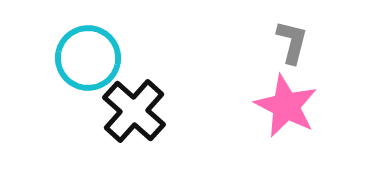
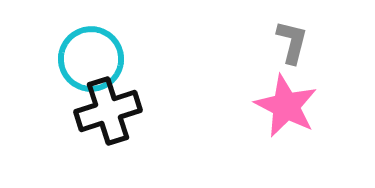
cyan circle: moved 3 px right, 1 px down
black cross: moved 26 px left; rotated 30 degrees clockwise
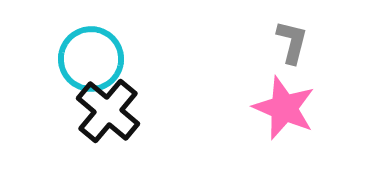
pink star: moved 2 px left, 2 px down; rotated 4 degrees counterclockwise
black cross: rotated 32 degrees counterclockwise
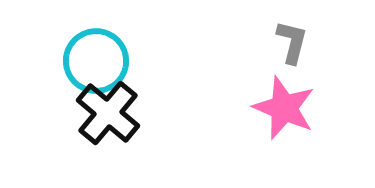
cyan circle: moved 5 px right, 2 px down
black cross: moved 2 px down
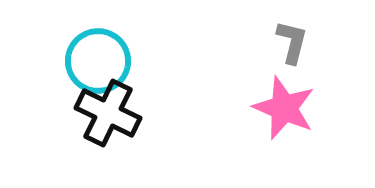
cyan circle: moved 2 px right
black cross: rotated 14 degrees counterclockwise
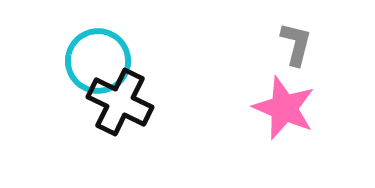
gray L-shape: moved 4 px right, 2 px down
black cross: moved 12 px right, 11 px up
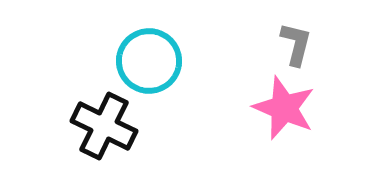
cyan circle: moved 51 px right
black cross: moved 16 px left, 24 px down
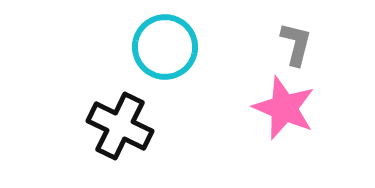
cyan circle: moved 16 px right, 14 px up
black cross: moved 16 px right
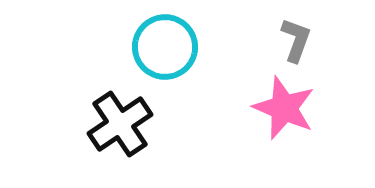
gray L-shape: moved 4 px up; rotated 6 degrees clockwise
black cross: moved 2 px up; rotated 30 degrees clockwise
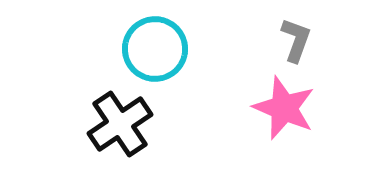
cyan circle: moved 10 px left, 2 px down
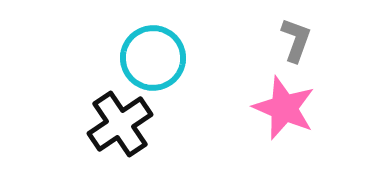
cyan circle: moved 2 px left, 9 px down
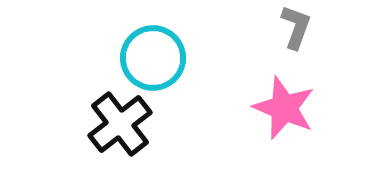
gray L-shape: moved 13 px up
black cross: rotated 4 degrees counterclockwise
